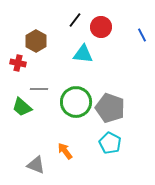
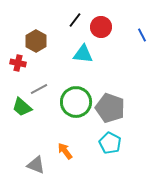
gray line: rotated 30 degrees counterclockwise
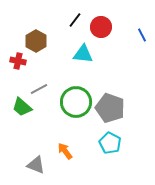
red cross: moved 2 px up
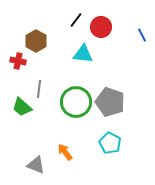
black line: moved 1 px right
gray line: rotated 54 degrees counterclockwise
gray pentagon: moved 6 px up
orange arrow: moved 1 px down
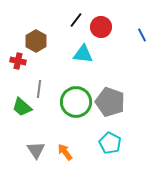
gray triangle: moved 15 px up; rotated 36 degrees clockwise
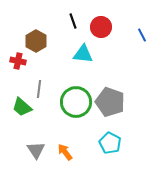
black line: moved 3 px left, 1 px down; rotated 56 degrees counterclockwise
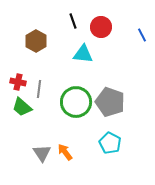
red cross: moved 21 px down
gray triangle: moved 6 px right, 3 px down
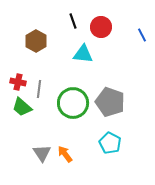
green circle: moved 3 px left, 1 px down
orange arrow: moved 2 px down
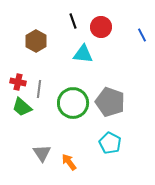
orange arrow: moved 4 px right, 8 px down
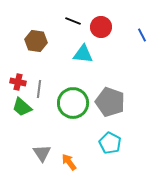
black line: rotated 49 degrees counterclockwise
brown hexagon: rotated 20 degrees counterclockwise
